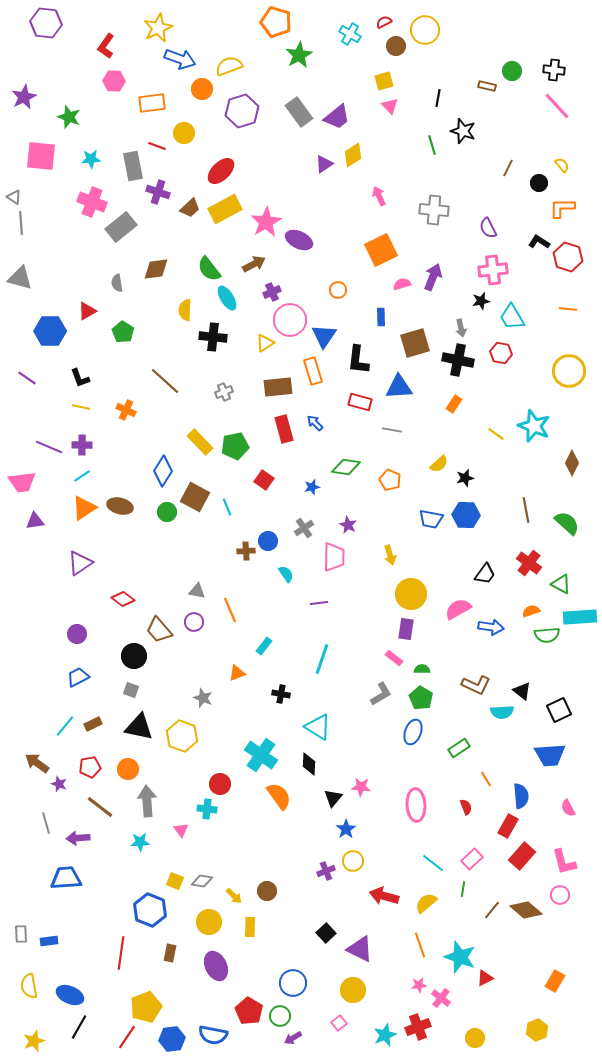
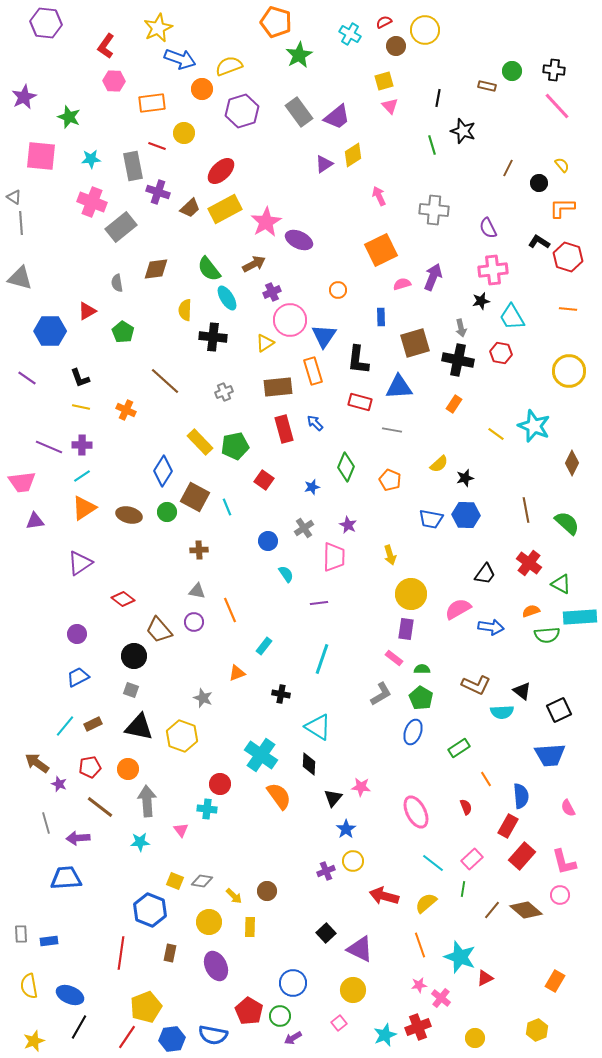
green diamond at (346, 467): rotated 76 degrees counterclockwise
brown ellipse at (120, 506): moved 9 px right, 9 px down
brown cross at (246, 551): moved 47 px left, 1 px up
pink ellipse at (416, 805): moved 7 px down; rotated 24 degrees counterclockwise
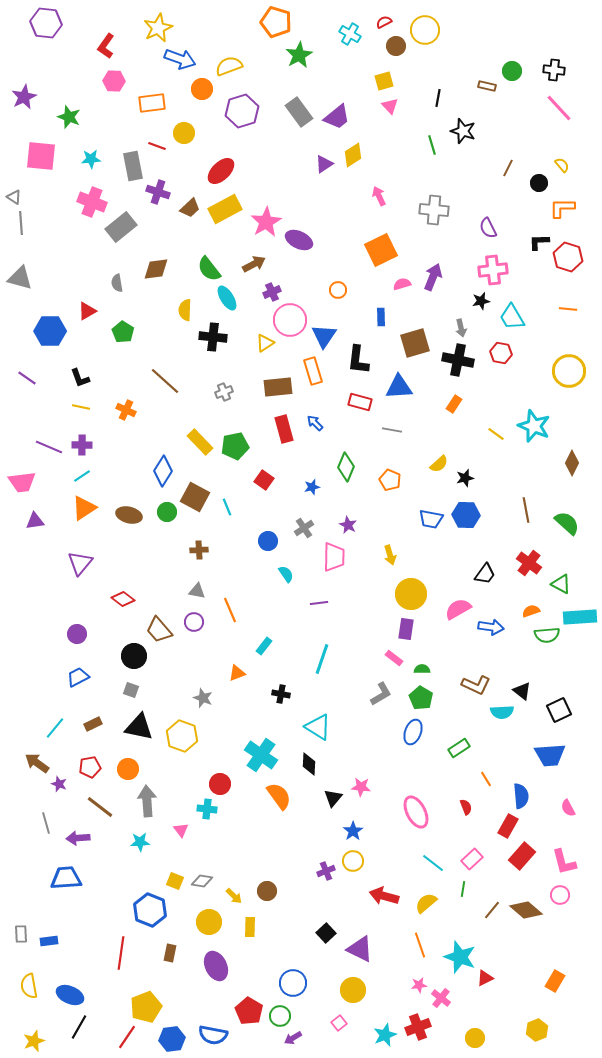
pink line at (557, 106): moved 2 px right, 2 px down
black L-shape at (539, 242): rotated 35 degrees counterclockwise
purple triangle at (80, 563): rotated 16 degrees counterclockwise
cyan line at (65, 726): moved 10 px left, 2 px down
blue star at (346, 829): moved 7 px right, 2 px down
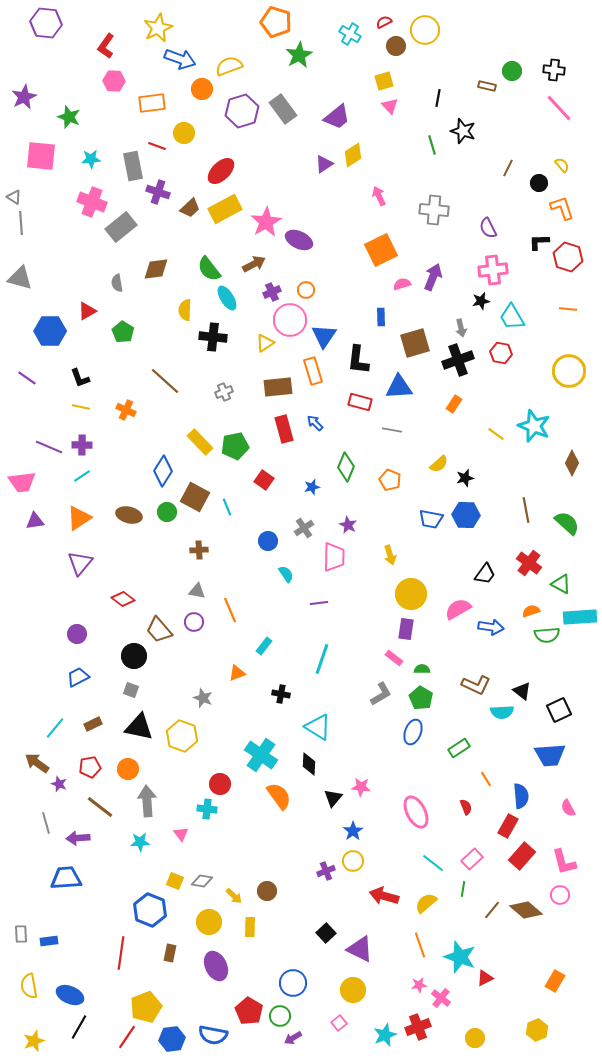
gray rectangle at (299, 112): moved 16 px left, 3 px up
orange L-shape at (562, 208): rotated 72 degrees clockwise
orange circle at (338, 290): moved 32 px left
black cross at (458, 360): rotated 32 degrees counterclockwise
orange triangle at (84, 508): moved 5 px left, 10 px down
pink triangle at (181, 830): moved 4 px down
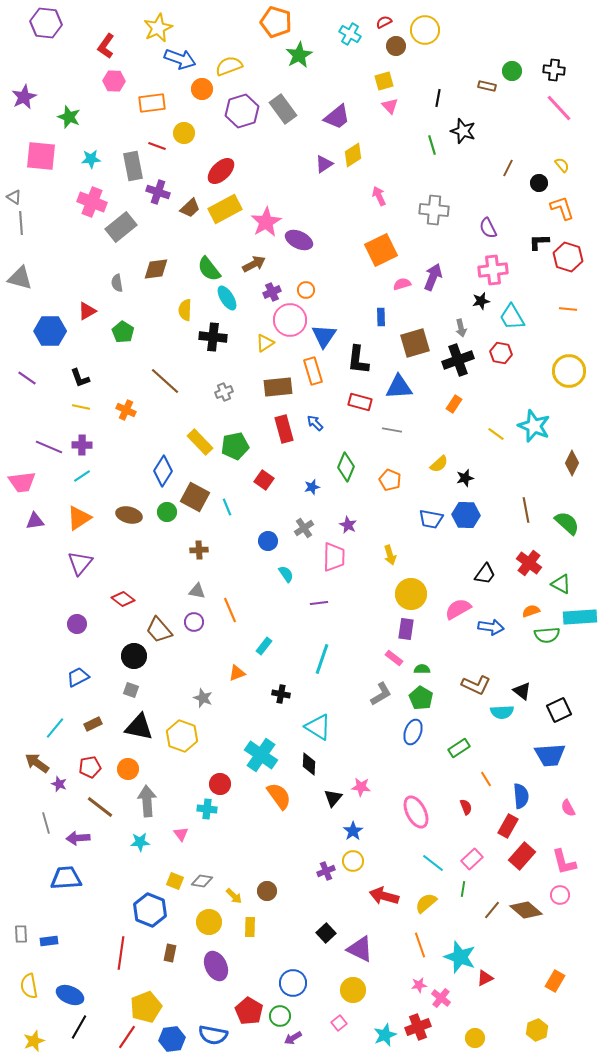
purple circle at (77, 634): moved 10 px up
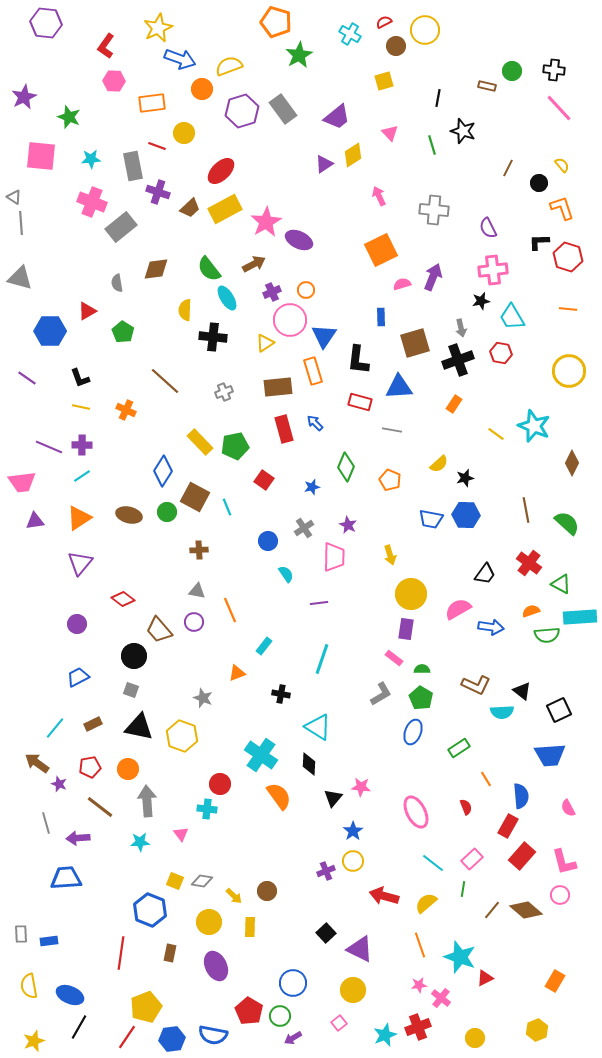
pink triangle at (390, 106): moved 27 px down
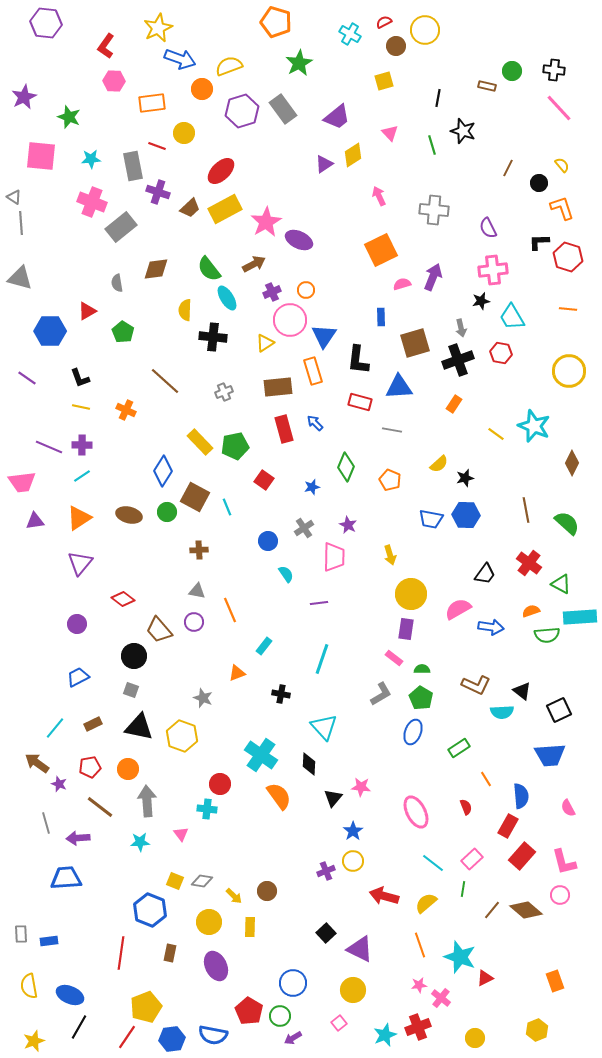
green star at (299, 55): moved 8 px down
cyan triangle at (318, 727): moved 6 px right; rotated 16 degrees clockwise
orange rectangle at (555, 981): rotated 50 degrees counterclockwise
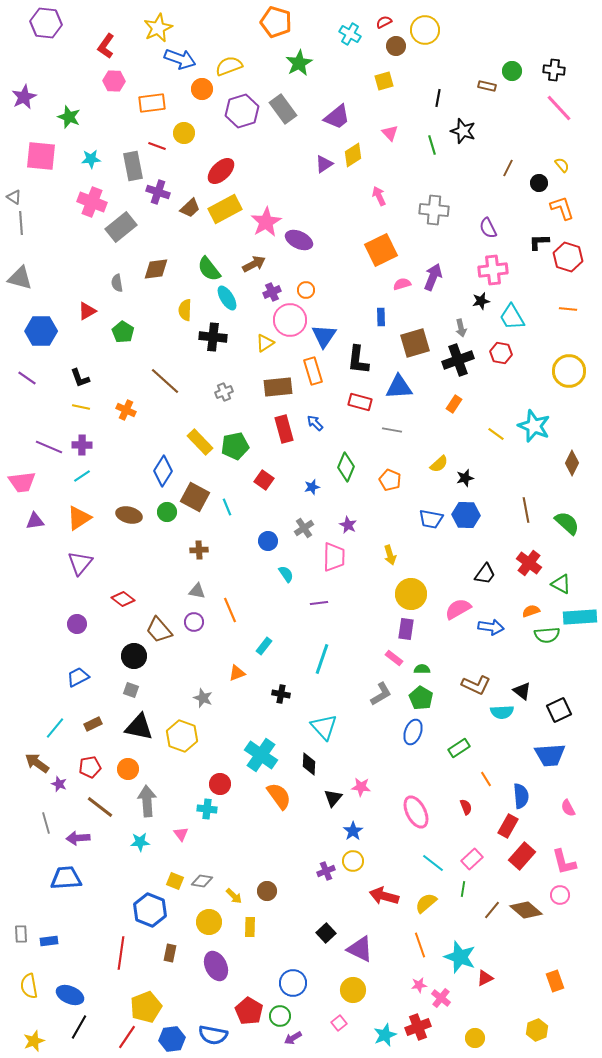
blue hexagon at (50, 331): moved 9 px left
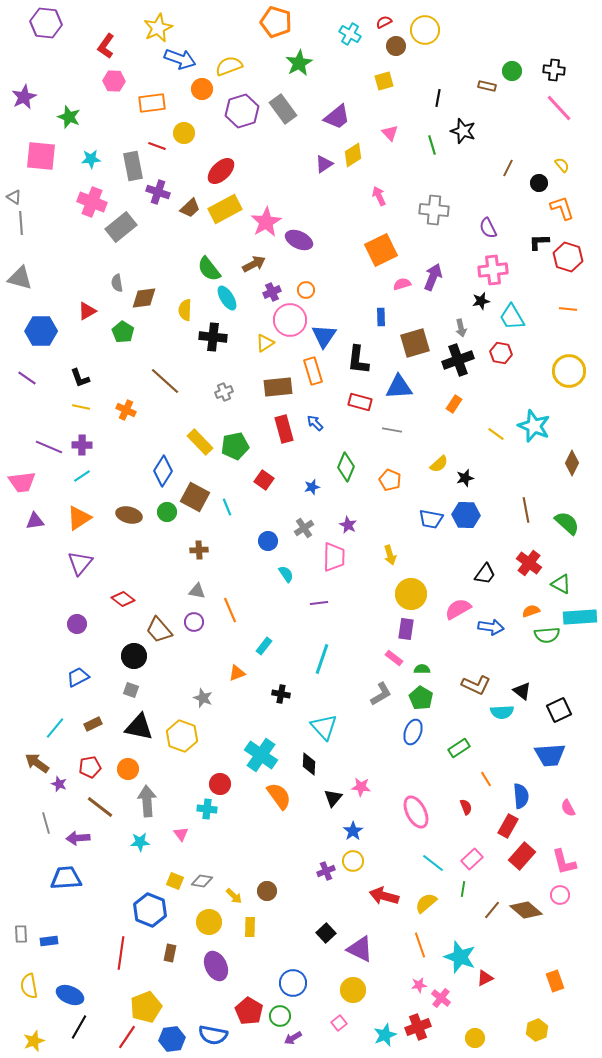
brown diamond at (156, 269): moved 12 px left, 29 px down
